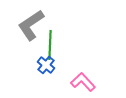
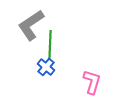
blue cross: moved 2 px down
pink L-shape: moved 9 px right; rotated 60 degrees clockwise
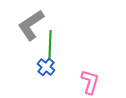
pink L-shape: moved 2 px left
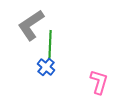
pink L-shape: moved 9 px right
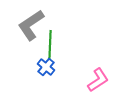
pink L-shape: moved 1 px left, 2 px up; rotated 40 degrees clockwise
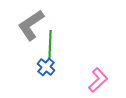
pink L-shape: rotated 10 degrees counterclockwise
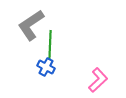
blue cross: rotated 12 degrees counterclockwise
